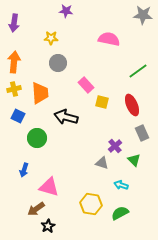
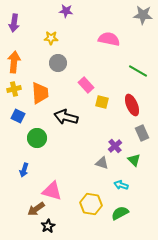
green line: rotated 66 degrees clockwise
pink triangle: moved 3 px right, 4 px down
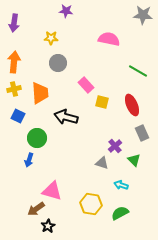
blue arrow: moved 5 px right, 10 px up
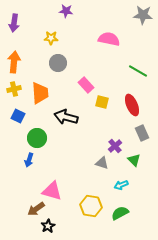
cyan arrow: rotated 40 degrees counterclockwise
yellow hexagon: moved 2 px down
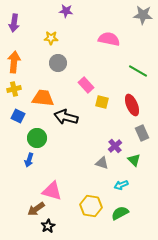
orange trapezoid: moved 3 px right, 5 px down; rotated 80 degrees counterclockwise
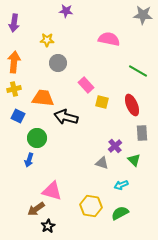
yellow star: moved 4 px left, 2 px down
gray rectangle: rotated 21 degrees clockwise
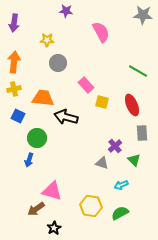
pink semicircle: moved 8 px left, 7 px up; rotated 50 degrees clockwise
black star: moved 6 px right, 2 px down
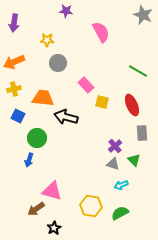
gray star: rotated 18 degrees clockwise
orange arrow: rotated 120 degrees counterclockwise
gray triangle: moved 11 px right, 1 px down
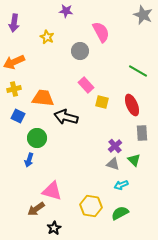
yellow star: moved 3 px up; rotated 24 degrees clockwise
gray circle: moved 22 px right, 12 px up
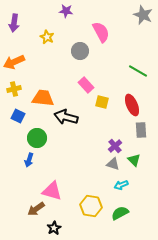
gray rectangle: moved 1 px left, 3 px up
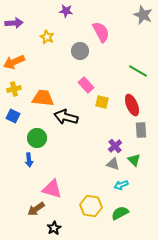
purple arrow: rotated 102 degrees counterclockwise
blue square: moved 5 px left
blue arrow: rotated 24 degrees counterclockwise
pink triangle: moved 2 px up
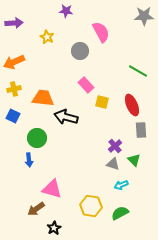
gray star: moved 1 px right, 1 px down; rotated 24 degrees counterclockwise
